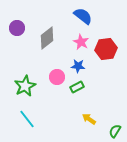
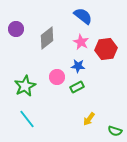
purple circle: moved 1 px left, 1 px down
yellow arrow: rotated 88 degrees counterclockwise
green semicircle: rotated 104 degrees counterclockwise
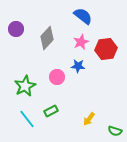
gray diamond: rotated 10 degrees counterclockwise
pink star: rotated 21 degrees clockwise
green rectangle: moved 26 px left, 24 px down
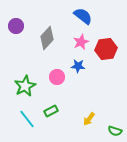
purple circle: moved 3 px up
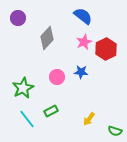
purple circle: moved 2 px right, 8 px up
pink star: moved 3 px right
red hexagon: rotated 20 degrees counterclockwise
blue star: moved 3 px right, 6 px down
green star: moved 2 px left, 2 px down
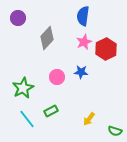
blue semicircle: rotated 120 degrees counterclockwise
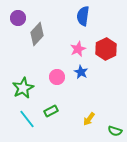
gray diamond: moved 10 px left, 4 px up
pink star: moved 6 px left, 7 px down
blue star: rotated 24 degrees clockwise
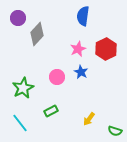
cyan line: moved 7 px left, 4 px down
